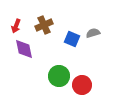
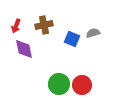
brown cross: rotated 12 degrees clockwise
green circle: moved 8 px down
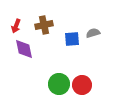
blue square: rotated 28 degrees counterclockwise
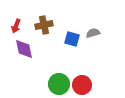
blue square: rotated 21 degrees clockwise
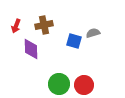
blue square: moved 2 px right, 2 px down
purple diamond: moved 7 px right; rotated 10 degrees clockwise
red circle: moved 2 px right
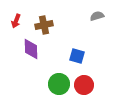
red arrow: moved 5 px up
gray semicircle: moved 4 px right, 17 px up
blue square: moved 3 px right, 15 px down
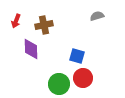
red circle: moved 1 px left, 7 px up
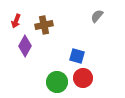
gray semicircle: rotated 32 degrees counterclockwise
purple diamond: moved 6 px left, 3 px up; rotated 30 degrees clockwise
green circle: moved 2 px left, 2 px up
